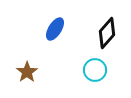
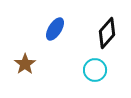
brown star: moved 2 px left, 8 px up
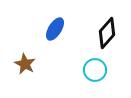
brown star: rotated 10 degrees counterclockwise
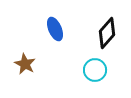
blue ellipse: rotated 55 degrees counterclockwise
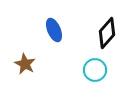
blue ellipse: moved 1 px left, 1 px down
